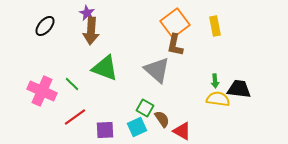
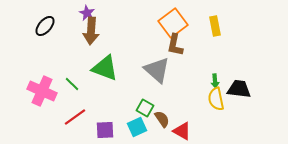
orange square: moved 2 px left
yellow semicircle: moved 2 px left; rotated 110 degrees counterclockwise
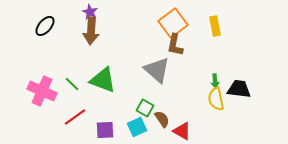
purple star: moved 3 px right, 1 px up
green triangle: moved 2 px left, 12 px down
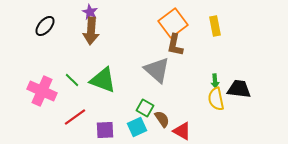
green line: moved 4 px up
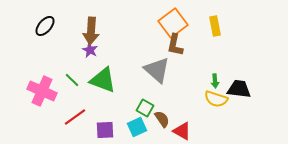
purple star: moved 38 px down
yellow semicircle: rotated 60 degrees counterclockwise
